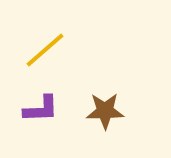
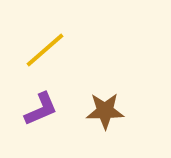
purple L-shape: rotated 21 degrees counterclockwise
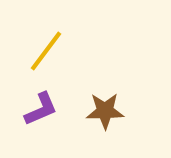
yellow line: moved 1 px right, 1 px down; rotated 12 degrees counterclockwise
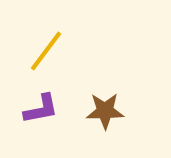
purple L-shape: rotated 12 degrees clockwise
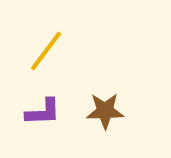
purple L-shape: moved 2 px right, 3 px down; rotated 9 degrees clockwise
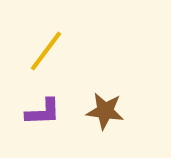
brown star: rotated 9 degrees clockwise
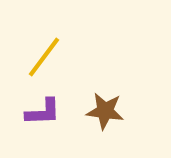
yellow line: moved 2 px left, 6 px down
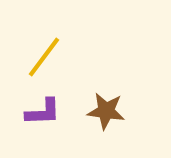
brown star: moved 1 px right
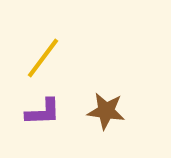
yellow line: moved 1 px left, 1 px down
